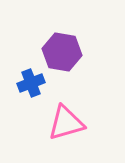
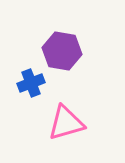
purple hexagon: moved 1 px up
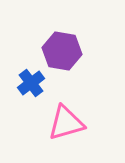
blue cross: rotated 16 degrees counterclockwise
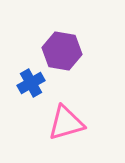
blue cross: rotated 8 degrees clockwise
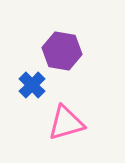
blue cross: moved 1 px right, 2 px down; rotated 16 degrees counterclockwise
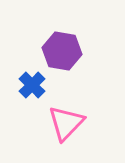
pink triangle: rotated 30 degrees counterclockwise
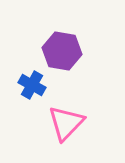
blue cross: rotated 16 degrees counterclockwise
